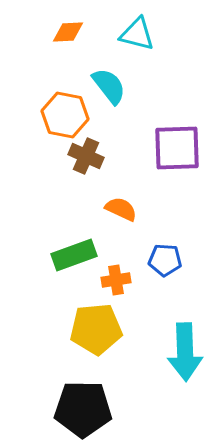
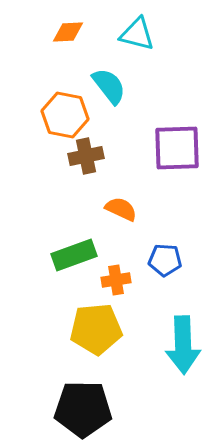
brown cross: rotated 36 degrees counterclockwise
cyan arrow: moved 2 px left, 7 px up
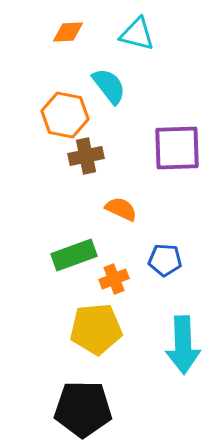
orange cross: moved 2 px left, 1 px up; rotated 12 degrees counterclockwise
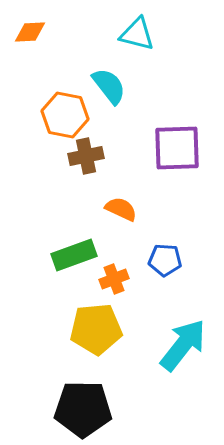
orange diamond: moved 38 px left
cyan arrow: rotated 140 degrees counterclockwise
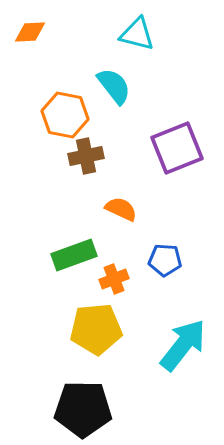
cyan semicircle: moved 5 px right
purple square: rotated 20 degrees counterclockwise
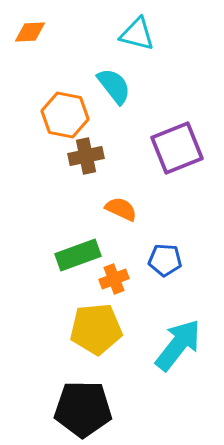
green rectangle: moved 4 px right
cyan arrow: moved 5 px left
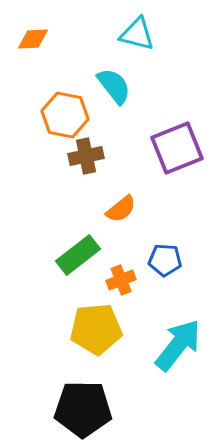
orange diamond: moved 3 px right, 7 px down
orange semicircle: rotated 116 degrees clockwise
green rectangle: rotated 18 degrees counterclockwise
orange cross: moved 7 px right, 1 px down
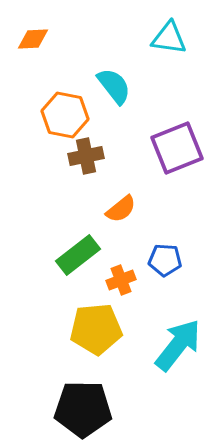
cyan triangle: moved 32 px right, 4 px down; rotated 6 degrees counterclockwise
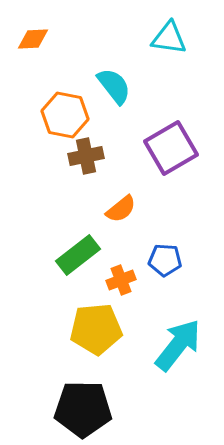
purple square: moved 6 px left; rotated 8 degrees counterclockwise
